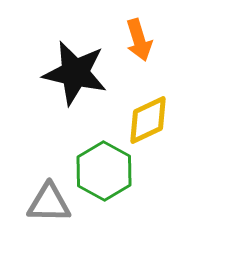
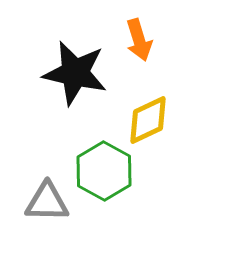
gray triangle: moved 2 px left, 1 px up
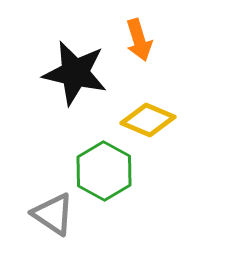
yellow diamond: rotated 48 degrees clockwise
gray triangle: moved 6 px right, 12 px down; rotated 33 degrees clockwise
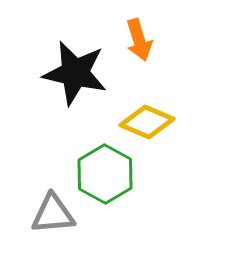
yellow diamond: moved 1 px left, 2 px down
green hexagon: moved 1 px right, 3 px down
gray triangle: rotated 39 degrees counterclockwise
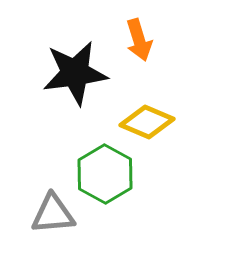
black star: rotated 20 degrees counterclockwise
